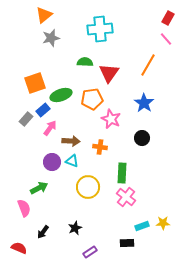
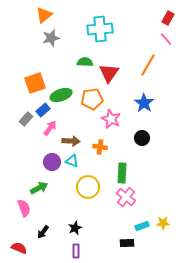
purple rectangle: moved 14 px left, 1 px up; rotated 56 degrees counterclockwise
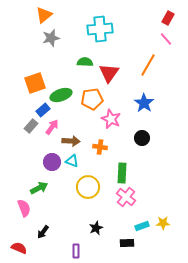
gray rectangle: moved 5 px right, 7 px down
pink arrow: moved 2 px right, 1 px up
black star: moved 21 px right
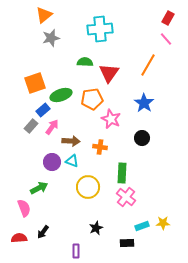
red semicircle: moved 10 px up; rotated 28 degrees counterclockwise
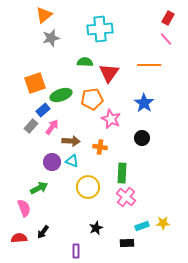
orange line: moved 1 px right; rotated 60 degrees clockwise
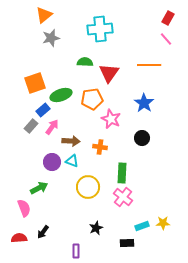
pink cross: moved 3 px left
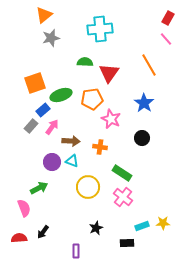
orange line: rotated 60 degrees clockwise
green rectangle: rotated 60 degrees counterclockwise
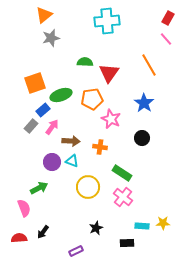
cyan cross: moved 7 px right, 8 px up
cyan rectangle: rotated 24 degrees clockwise
purple rectangle: rotated 64 degrees clockwise
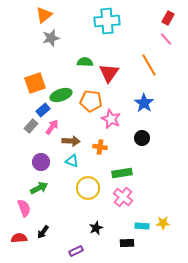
orange pentagon: moved 1 px left, 2 px down; rotated 15 degrees clockwise
purple circle: moved 11 px left
green rectangle: rotated 42 degrees counterclockwise
yellow circle: moved 1 px down
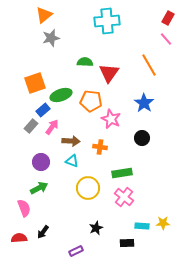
pink cross: moved 1 px right
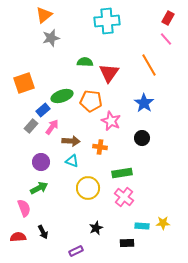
orange square: moved 11 px left
green ellipse: moved 1 px right, 1 px down
pink star: moved 2 px down
black arrow: rotated 64 degrees counterclockwise
red semicircle: moved 1 px left, 1 px up
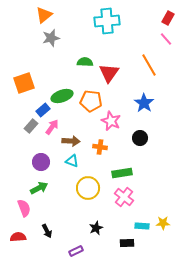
black circle: moved 2 px left
black arrow: moved 4 px right, 1 px up
